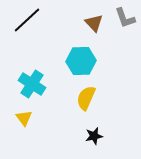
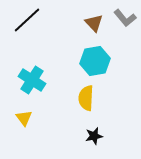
gray L-shape: rotated 20 degrees counterclockwise
cyan hexagon: moved 14 px right; rotated 8 degrees counterclockwise
cyan cross: moved 4 px up
yellow semicircle: rotated 20 degrees counterclockwise
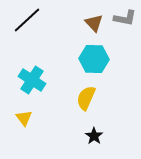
gray L-shape: rotated 40 degrees counterclockwise
cyan hexagon: moved 1 px left, 2 px up; rotated 12 degrees clockwise
yellow semicircle: rotated 20 degrees clockwise
black star: rotated 24 degrees counterclockwise
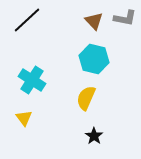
brown triangle: moved 2 px up
cyan hexagon: rotated 12 degrees clockwise
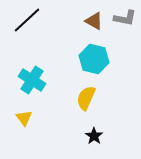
brown triangle: rotated 18 degrees counterclockwise
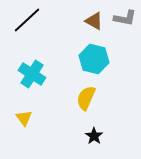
cyan cross: moved 6 px up
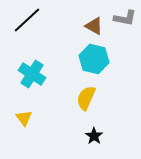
brown triangle: moved 5 px down
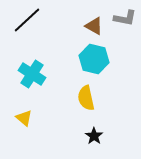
yellow semicircle: rotated 35 degrees counterclockwise
yellow triangle: rotated 12 degrees counterclockwise
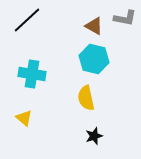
cyan cross: rotated 24 degrees counterclockwise
black star: rotated 18 degrees clockwise
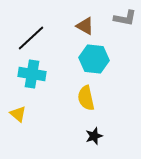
black line: moved 4 px right, 18 px down
brown triangle: moved 9 px left
cyan hexagon: rotated 8 degrees counterclockwise
yellow triangle: moved 6 px left, 4 px up
